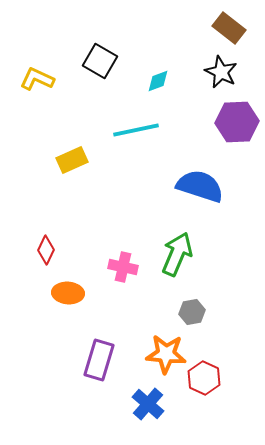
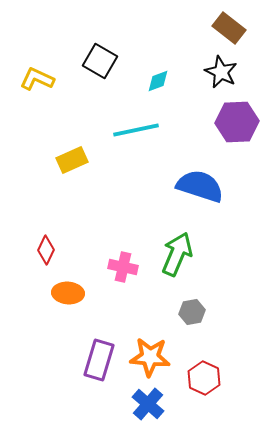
orange star: moved 16 px left, 3 px down
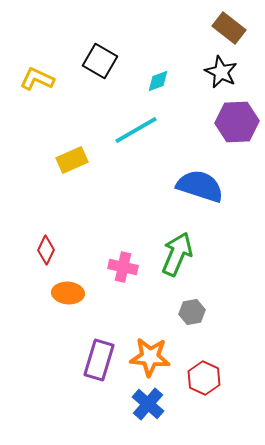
cyan line: rotated 18 degrees counterclockwise
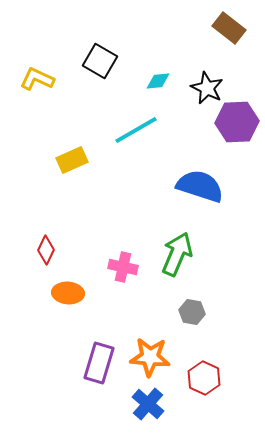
black star: moved 14 px left, 16 px down
cyan diamond: rotated 15 degrees clockwise
gray hexagon: rotated 20 degrees clockwise
purple rectangle: moved 3 px down
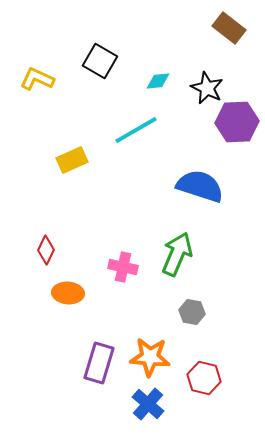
red hexagon: rotated 12 degrees counterclockwise
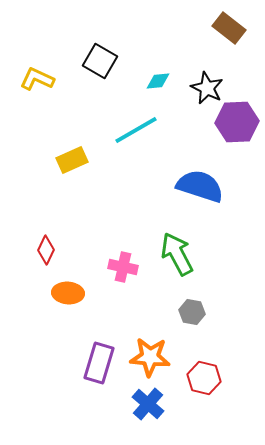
green arrow: rotated 51 degrees counterclockwise
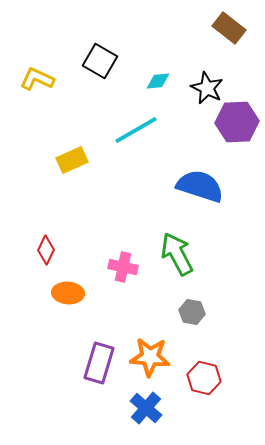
blue cross: moved 2 px left, 4 px down
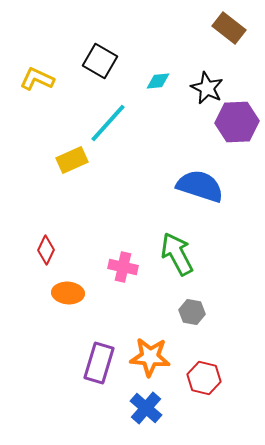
cyan line: moved 28 px left, 7 px up; rotated 18 degrees counterclockwise
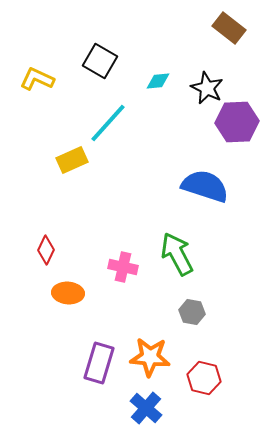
blue semicircle: moved 5 px right
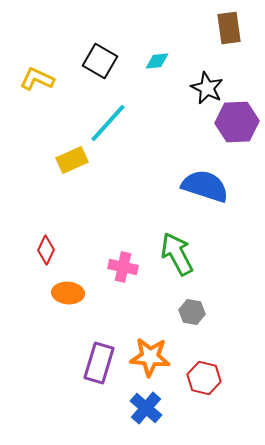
brown rectangle: rotated 44 degrees clockwise
cyan diamond: moved 1 px left, 20 px up
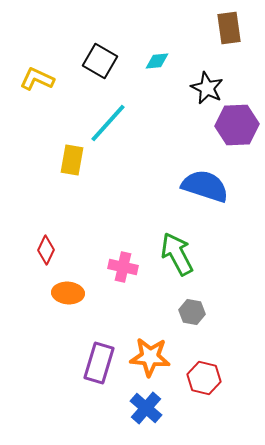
purple hexagon: moved 3 px down
yellow rectangle: rotated 56 degrees counterclockwise
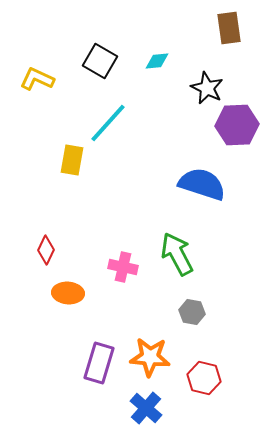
blue semicircle: moved 3 px left, 2 px up
